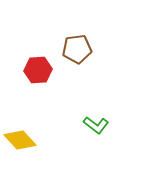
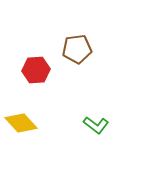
red hexagon: moved 2 px left
yellow diamond: moved 1 px right, 17 px up
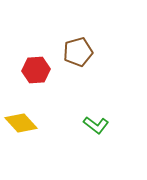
brown pentagon: moved 1 px right, 3 px down; rotated 8 degrees counterclockwise
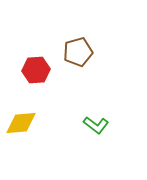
yellow diamond: rotated 52 degrees counterclockwise
